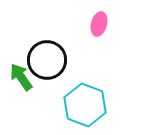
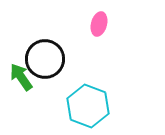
black circle: moved 2 px left, 1 px up
cyan hexagon: moved 3 px right, 1 px down
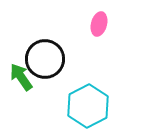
cyan hexagon: rotated 12 degrees clockwise
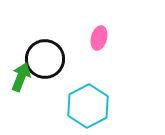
pink ellipse: moved 14 px down
green arrow: rotated 56 degrees clockwise
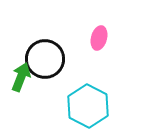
cyan hexagon: rotated 6 degrees counterclockwise
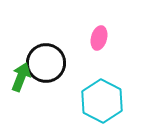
black circle: moved 1 px right, 4 px down
cyan hexagon: moved 14 px right, 5 px up
